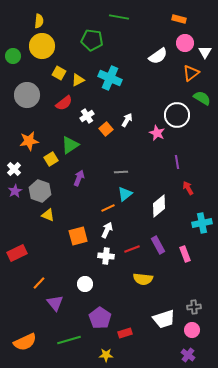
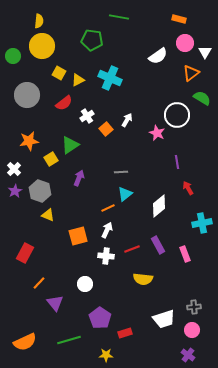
red rectangle at (17, 253): moved 8 px right; rotated 36 degrees counterclockwise
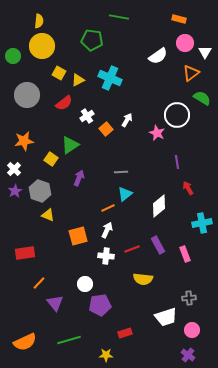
orange star at (29, 141): moved 5 px left
yellow square at (51, 159): rotated 24 degrees counterclockwise
red rectangle at (25, 253): rotated 54 degrees clockwise
gray cross at (194, 307): moved 5 px left, 9 px up
purple pentagon at (100, 318): moved 13 px up; rotated 30 degrees clockwise
white trapezoid at (164, 319): moved 2 px right, 2 px up
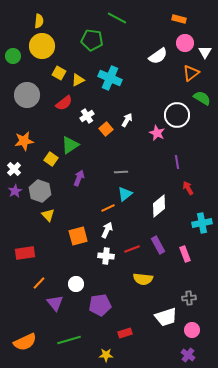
green line at (119, 17): moved 2 px left, 1 px down; rotated 18 degrees clockwise
yellow triangle at (48, 215): rotated 24 degrees clockwise
white circle at (85, 284): moved 9 px left
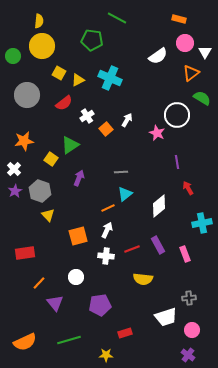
white circle at (76, 284): moved 7 px up
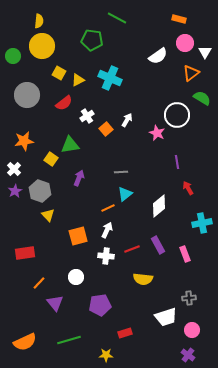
green triangle at (70, 145): rotated 24 degrees clockwise
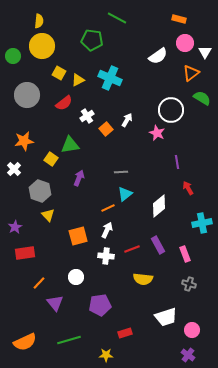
white circle at (177, 115): moved 6 px left, 5 px up
purple star at (15, 191): moved 36 px down
gray cross at (189, 298): moved 14 px up; rotated 24 degrees clockwise
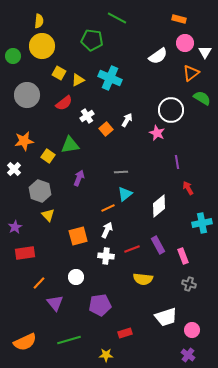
yellow square at (51, 159): moved 3 px left, 3 px up
pink rectangle at (185, 254): moved 2 px left, 2 px down
